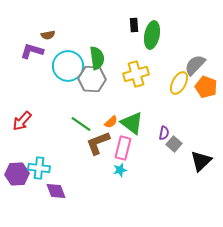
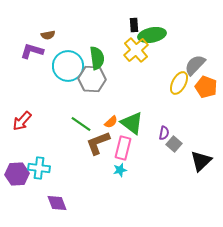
green ellipse: rotated 68 degrees clockwise
yellow cross: moved 24 px up; rotated 25 degrees counterclockwise
purple diamond: moved 1 px right, 12 px down
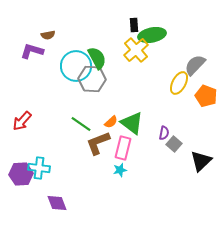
green semicircle: rotated 20 degrees counterclockwise
cyan circle: moved 8 px right
orange pentagon: moved 9 px down
purple hexagon: moved 4 px right
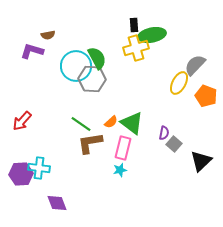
yellow cross: moved 2 px up; rotated 25 degrees clockwise
brown L-shape: moved 8 px left; rotated 12 degrees clockwise
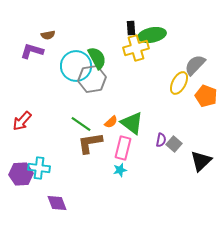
black rectangle: moved 3 px left, 3 px down
gray hexagon: rotated 12 degrees counterclockwise
purple semicircle: moved 3 px left, 7 px down
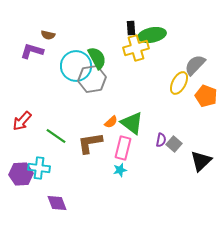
brown semicircle: rotated 24 degrees clockwise
green line: moved 25 px left, 12 px down
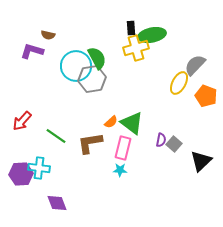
cyan star: rotated 16 degrees clockwise
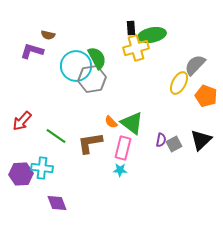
orange semicircle: rotated 88 degrees clockwise
gray square: rotated 21 degrees clockwise
black triangle: moved 21 px up
cyan cross: moved 3 px right
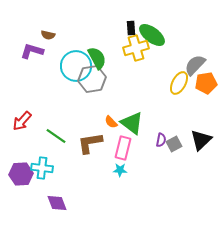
green ellipse: rotated 48 degrees clockwise
orange pentagon: moved 13 px up; rotated 30 degrees counterclockwise
